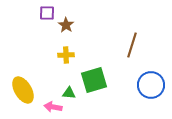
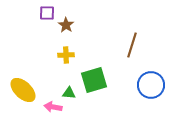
yellow ellipse: rotated 16 degrees counterclockwise
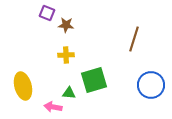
purple square: rotated 21 degrees clockwise
brown star: rotated 28 degrees counterclockwise
brown line: moved 2 px right, 6 px up
yellow ellipse: moved 4 px up; rotated 32 degrees clockwise
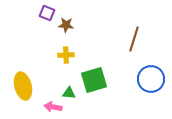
blue circle: moved 6 px up
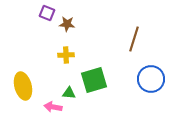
brown star: moved 1 px right, 1 px up
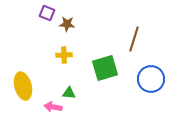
yellow cross: moved 2 px left
green square: moved 11 px right, 12 px up
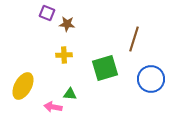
yellow ellipse: rotated 44 degrees clockwise
green triangle: moved 1 px right, 1 px down
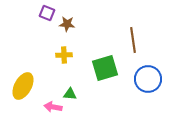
brown line: moved 1 px left, 1 px down; rotated 25 degrees counterclockwise
blue circle: moved 3 px left
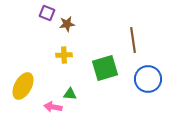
brown star: rotated 14 degrees counterclockwise
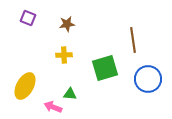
purple square: moved 19 px left, 5 px down
yellow ellipse: moved 2 px right
pink arrow: rotated 12 degrees clockwise
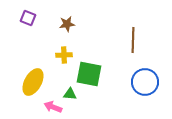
brown line: rotated 10 degrees clockwise
green square: moved 16 px left, 6 px down; rotated 28 degrees clockwise
blue circle: moved 3 px left, 3 px down
yellow ellipse: moved 8 px right, 4 px up
